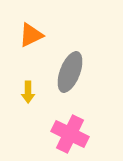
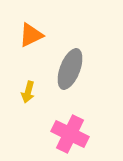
gray ellipse: moved 3 px up
yellow arrow: rotated 15 degrees clockwise
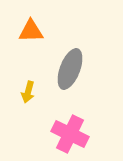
orange triangle: moved 4 px up; rotated 24 degrees clockwise
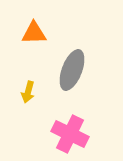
orange triangle: moved 3 px right, 2 px down
gray ellipse: moved 2 px right, 1 px down
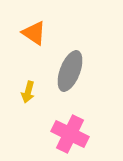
orange triangle: rotated 36 degrees clockwise
gray ellipse: moved 2 px left, 1 px down
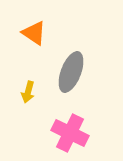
gray ellipse: moved 1 px right, 1 px down
pink cross: moved 1 px up
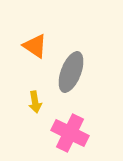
orange triangle: moved 1 px right, 13 px down
yellow arrow: moved 7 px right, 10 px down; rotated 25 degrees counterclockwise
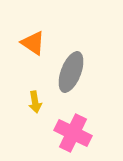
orange triangle: moved 2 px left, 3 px up
pink cross: moved 3 px right
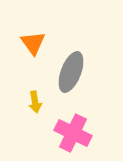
orange triangle: rotated 20 degrees clockwise
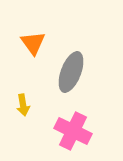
yellow arrow: moved 12 px left, 3 px down
pink cross: moved 2 px up
